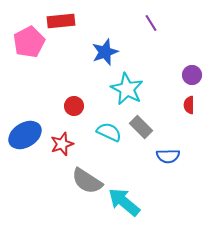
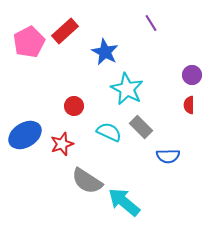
red rectangle: moved 4 px right, 10 px down; rotated 36 degrees counterclockwise
blue star: rotated 24 degrees counterclockwise
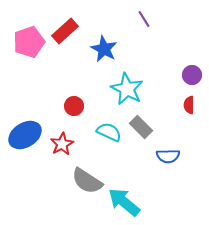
purple line: moved 7 px left, 4 px up
pink pentagon: rotated 8 degrees clockwise
blue star: moved 1 px left, 3 px up
red star: rotated 10 degrees counterclockwise
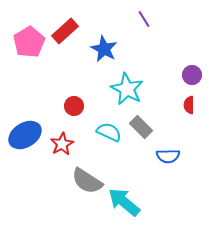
pink pentagon: rotated 12 degrees counterclockwise
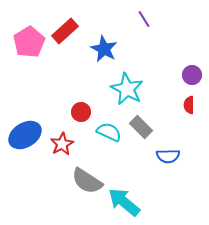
red circle: moved 7 px right, 6 px down
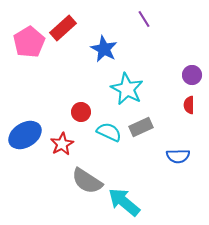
red rectangle: moved 2 px left, 3 px up
gray rectangle: rotated 70 degrees counterclockwise
blue semicircle: moved 10 px right
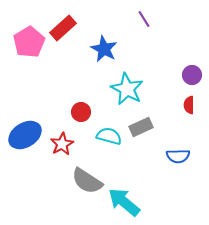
cyan semicircle: moved 4 px down; rotated 10 degrees counterclockwise
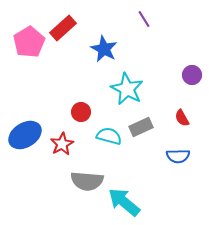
red semicircle: moved 7 px left, 13 px down; rotated 30 degrees counterclockwise
gray semicircle: rotated 28 degrees counterclockwise
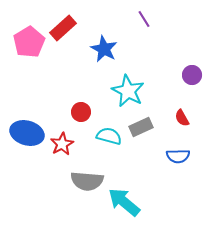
cyan star: moved 1 px right, 2 px down
blue ellipse: moved 2 px right, 2 px up; rotated 48 degrees clockwise
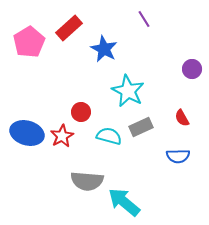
red rectangle: moved 6 px right
purple circle: moved 6 px up
red star: moved 8 px up
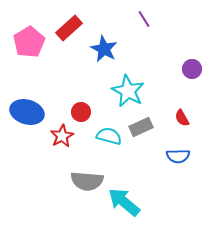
blue ellipse: moved 21 px up
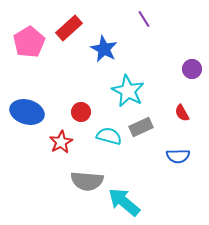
red semicircle: moved 5 px up
red star: moved 1 px left, 6 px down
